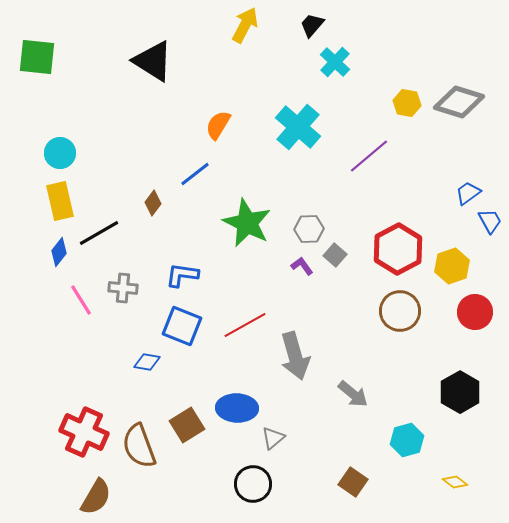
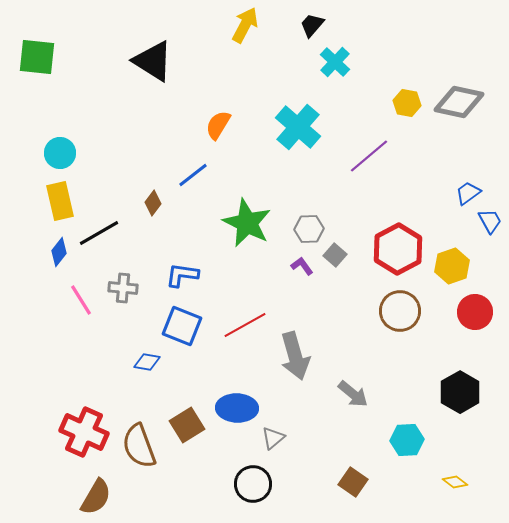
gray diamond at (459, 102): rotated 6 degrees counterclockwise
blue line at (195, 174): moved 2 px left, 1 px down
cyan hexagon at (407, 440): rotated 12 degrees clockwise
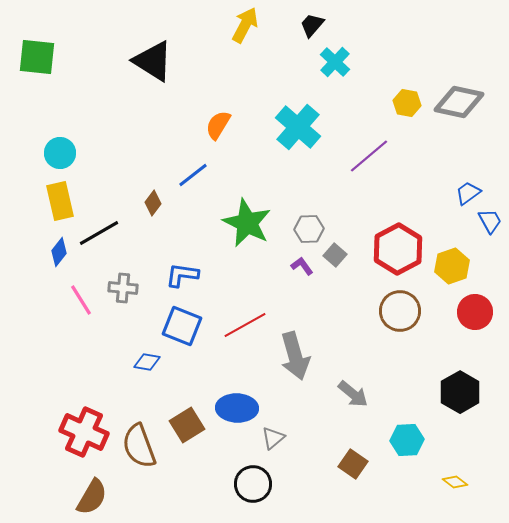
brown square at (353, 482): moved 18 px up
brown semicircle at (96, 497): moved 4 px left
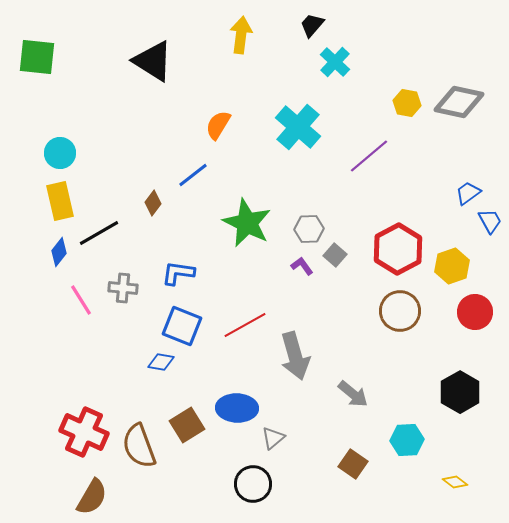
yellow arrow at (245, 25): moved 4 px left, 10 px down; rotated 21 degrees counterclockwise
blue L-shape at (182, 275): moved 4 px left, 2 px up
blue diamond at (147, 362): moved 14 px right
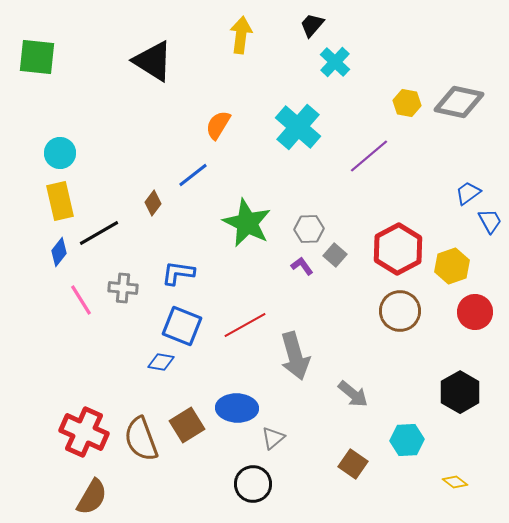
brown semicircle at (139, 446): moved 2 px right, 7 px up
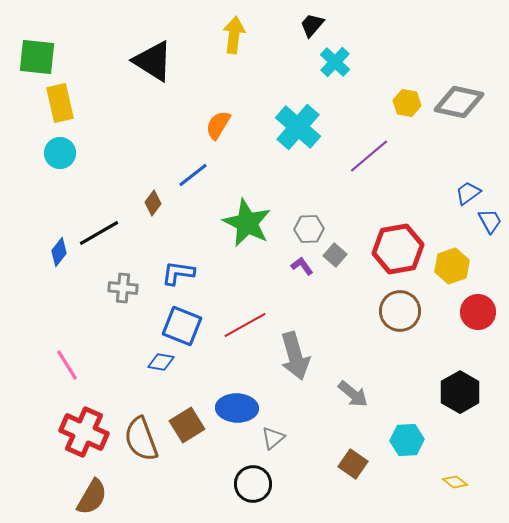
yellow arrow at (241, 35): moved 7 px left
yellow rectangle at (60, 201): moved 98 px up
red hexagon at (398, 249): rotated 18 degrees clockwise
pink line at (81, 300): moved 14 px left, 65 px down
red circle at (475, 312): moved 3 px right
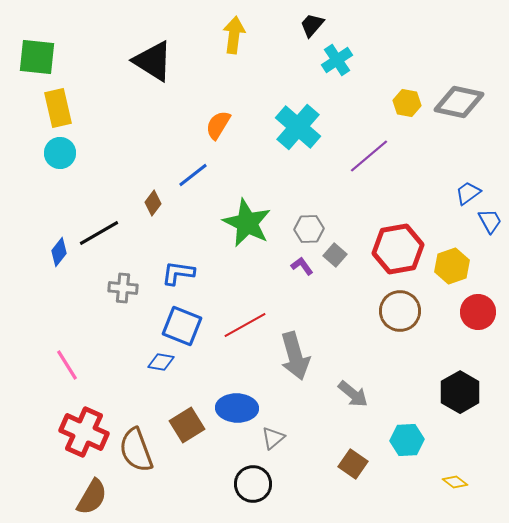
cyan cross at (335, 62): moved 2 px right, 2 px up; rotated 12 degrees clockwise
yellow rectangle at (60, 103): moved 2 px left, 5 px down
brown semicircle at (141, 439): moved 5 px left, 11 px down
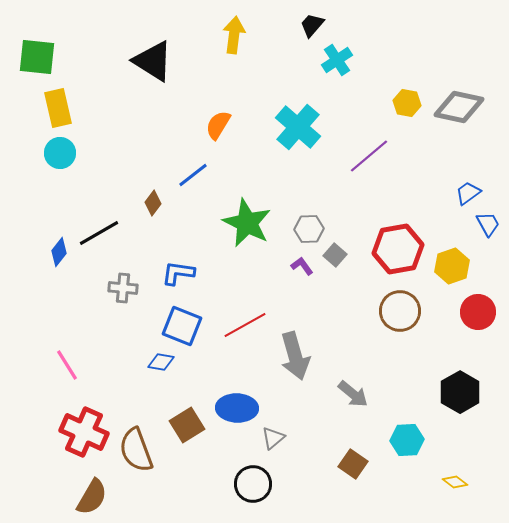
gray diamond at (459, 102): moved 5 px down
blue trapezoid at (490, 221): moved 2 px left, 3 px down
